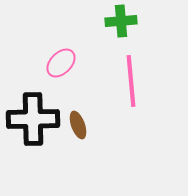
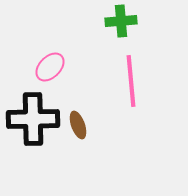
pink ellipse: moved 11 px left, 4 px down
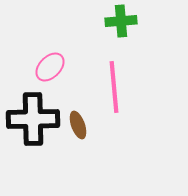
pink line: moved 17 px left, 6 px down
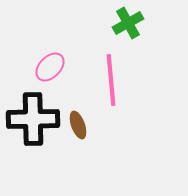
green cross: moved 7 px right, 2 px down; rotated 24 degrees counterclockwise
pink line: moved 3 px left, 7 px up
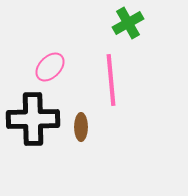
brown ellipse: moved 3 px right, 2 px down; rotated 20 degrees clockwise
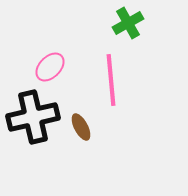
black cross: moved 2 px up; rotated 12 degrees counterclockwise
brown ellipse: rotated 28 degrees counterclockwise
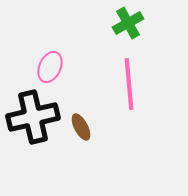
pink ellipse: rotated 20 degrees counterclockwise
pink line: moved 18 px right, 4 px down
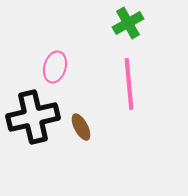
pink ellipse: moved 5 px right; rotated 8 degrees counterclockwise
